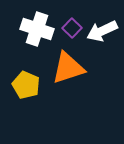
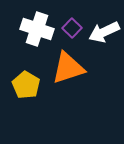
white arrow: moved 2 px right, 1 px down
yellow pentagon: rotated 8 degrees clockwise
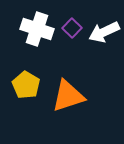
orange triangle: moved 28 px down
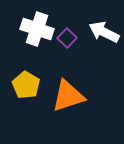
purple square: moved 5 px left, 10 px down
white arrow: rotated 52 degrees clockwise
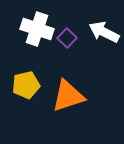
yellow pentagon: rotated 28 degrees clockwise
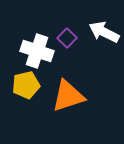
white cross: moved 22 px down
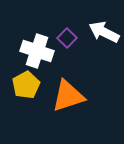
yellow pentagon: rotated 16 degrees counterclockwise
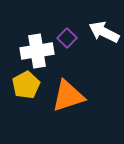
white cross: rotated 28 degrees counterclockwise
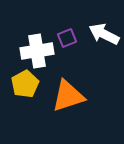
white arrow: moved 2 px down
purple square: rotated 24 degrees clockwise
yellow pentagon: moved 1 px left, 1 px up
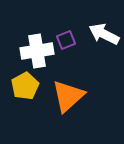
purple square: moved 1 px left, 2 px down
yellow pentagon: moved 2 px down
orange triangle: rotated 24 degrees counterclockwise
